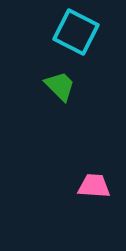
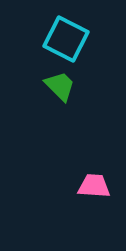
cyan square: moved 10 px left, 7 px down
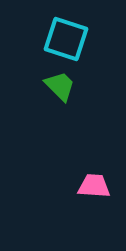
cyan square: rotated 9 degrees counterclockwise
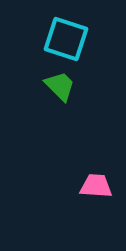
pink trapezoid: moved 2 px right
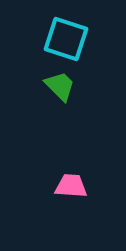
pink trapezoid: moved 25 px left
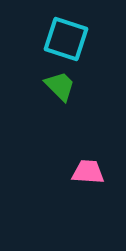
pink trapezoid: moved 17 px right, 14 px up
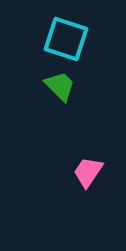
pink trapezoid: rotated 60 degrees counterclockwise
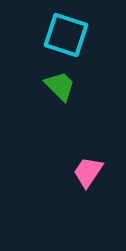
cyan square: moved 4 px up
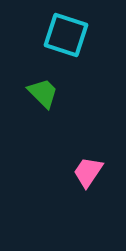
green trapezoid: moved 17 px left, 7 px down
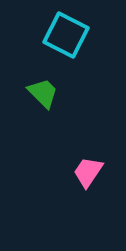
cyan square: rotated 9 degrees clockwise
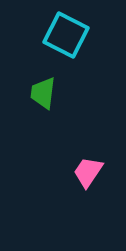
green trapezoid: rotated 128 degrees counterclockwise
